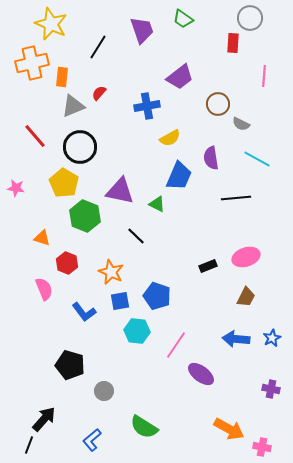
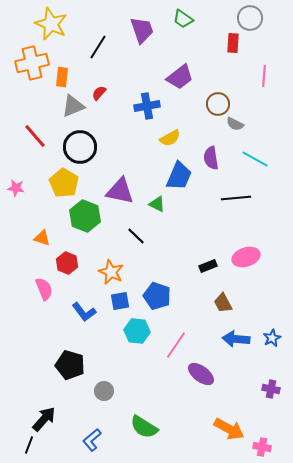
gray semicircle at (241, 124): moved 6 px left
cyan line at (257, 159): moved 2 px left
brown trapezoid at (246, 297): moved 23 px left, 6 px down; rotated 125 degrees clockwise
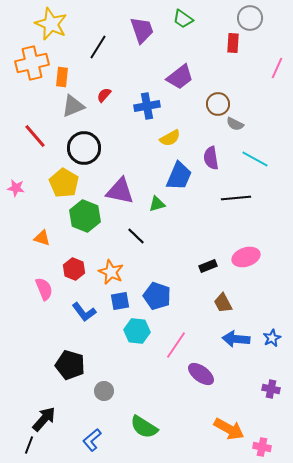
pink line at (264, 76): moved 13 px right, 8 px up; rotated 20 degrees clockwise
red semicircle at (99, 93): moved 5 px right, 2 px down
black circle at (80, 147): moved 4 px right, 1 px down
green triangle at (157, 204): rotated 42 degrees counterclockwise
red hexagon at (67, 263): moved 7 px right, 6 px down
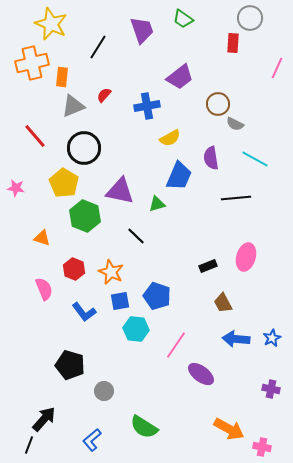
pink ellipse at (246, 257): rotated 56 degrees counterclockwise
cyan hexagon at (137, 331): moved 1 px left, 2 px up
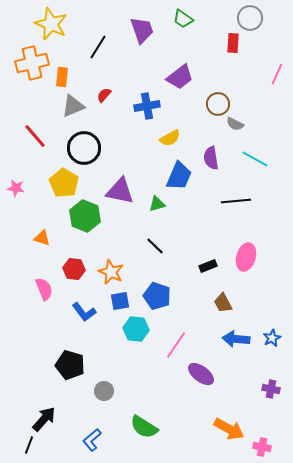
pink line at (277, 68): moved 6 px down
black line at (236, 198): moved 3 px down
black line at (136, 236): moved 19 px right, 10 px down
red hexagon at (74, 269): rotated 15 degrees counterclockwise
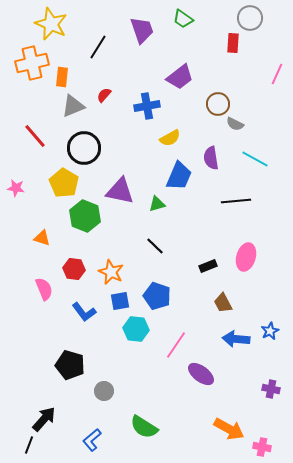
blue star at (272, 338): moved 2 px left, 7 px up
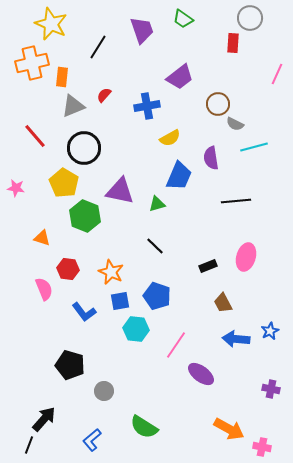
cyan line at (255, 159): moved 1 px left, 12 px up; rotated 44 degrees counterclockwise
red hexagon at (74, 269): moved 6 px left
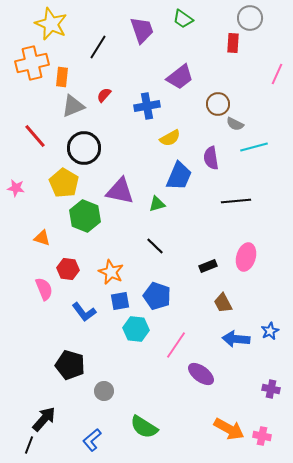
pink cross at (262, 447): moved 11 px up
